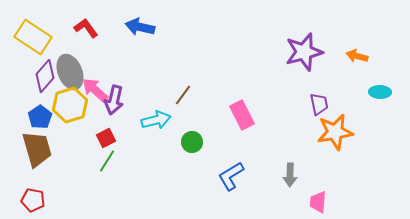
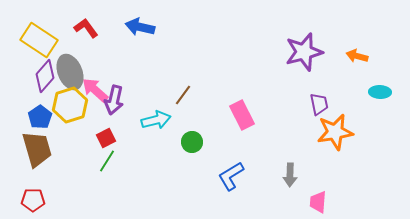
yellow rectangle: moved 6 px right, 3 px down
red pentagon: rotated 10 degrees counterclockwise
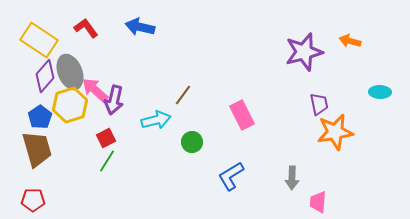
orange arrow: moved 7 px left, 15 px up
gray arrow: moved 2 px right, 3 px down
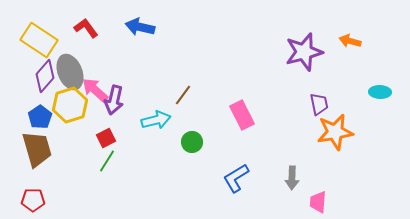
blue L-shape: moved 5 px right, 2 px down
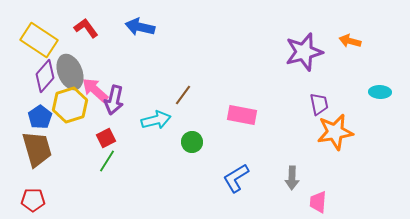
pink rectangle: rotated 52 degrees counterclockwise
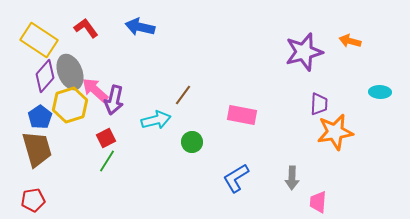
purple trapezoid: rotated 15 degrees clockwise
red pentagon: rotated 10 degrees counterclockwise
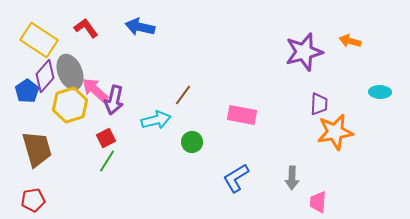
blue pentagon: moved 13 px left, 26 px up
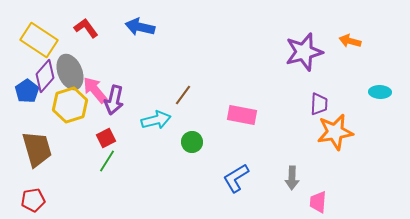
pink arrow: rotated 8 degrees clockwise
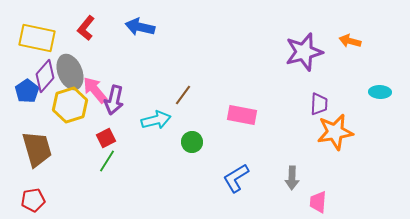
red L-shape: rotated 105 degrees counterclockwise
yellow rectangle: moved 2 px left, 2 px up; rotated 21 degrees counterclockwise
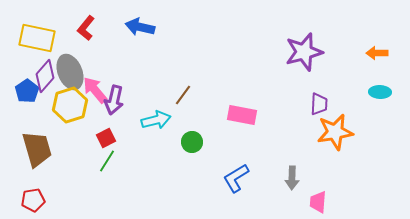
orange arrow: moved 27 px right, 12 px down; rotated 15 degrees counterclockwise
